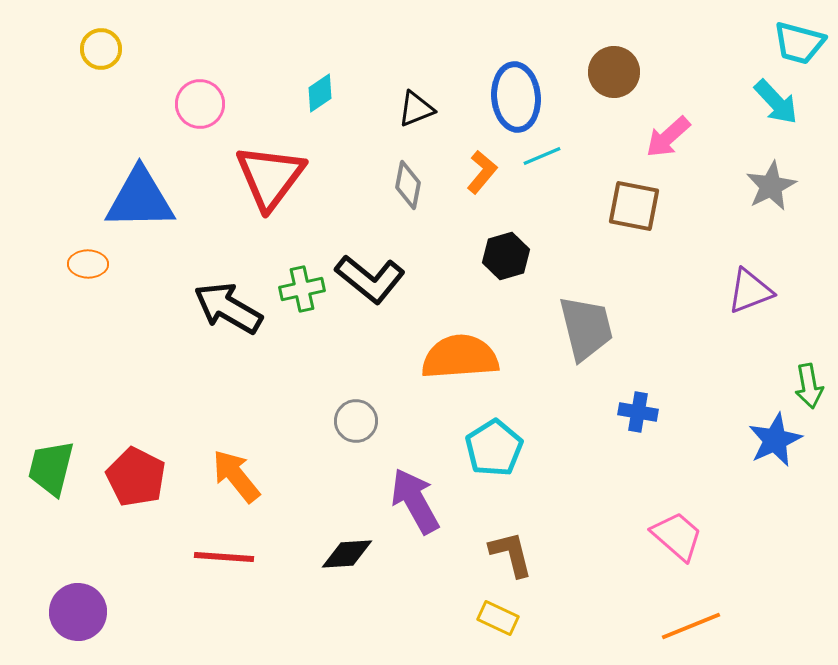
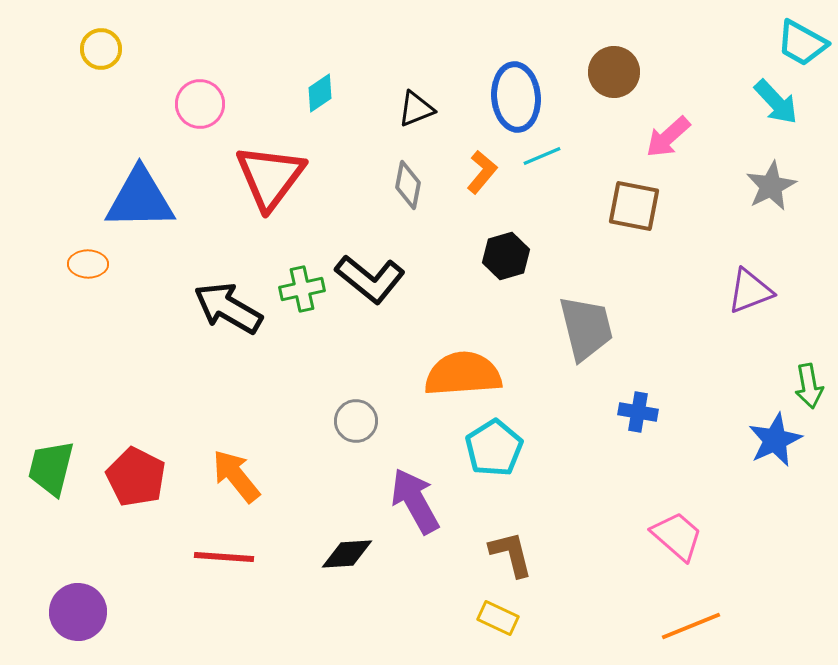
cyan trapezoid: moved 3 px right; rotated 14 degrees clockwise
orange semicircle: moved 3 px right, 17 px down
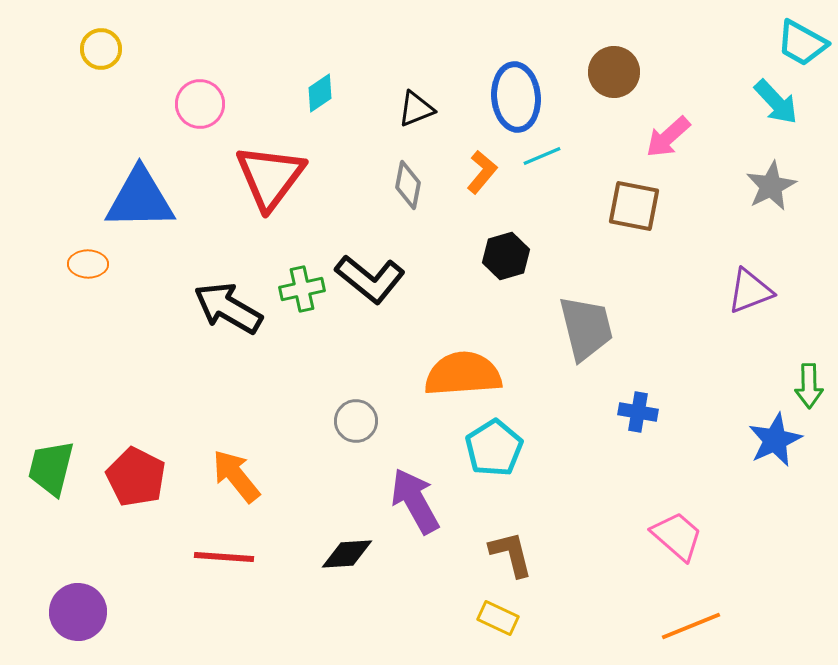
green arrow: rotated 9 degrees clockwise
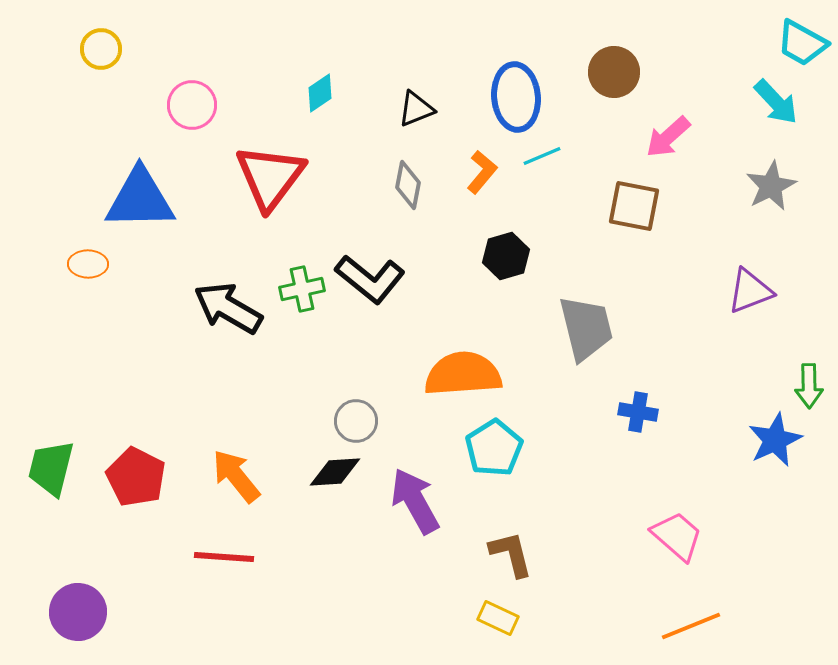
pink circle: moved 8 px left, 1 px down
black diamond: moved 12 px left, 82 px up
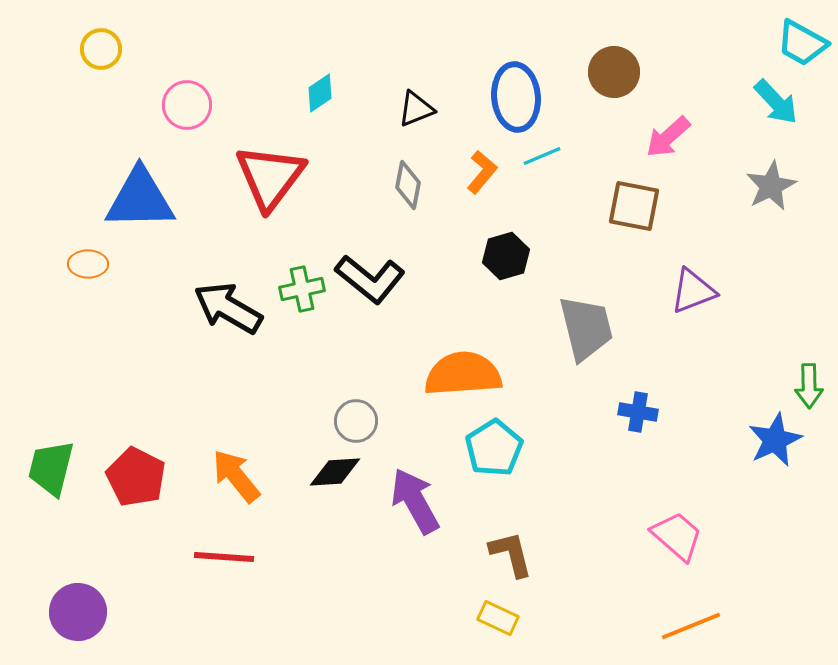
pink circle: moved 5 px left
purple triangle: moved 57 px left
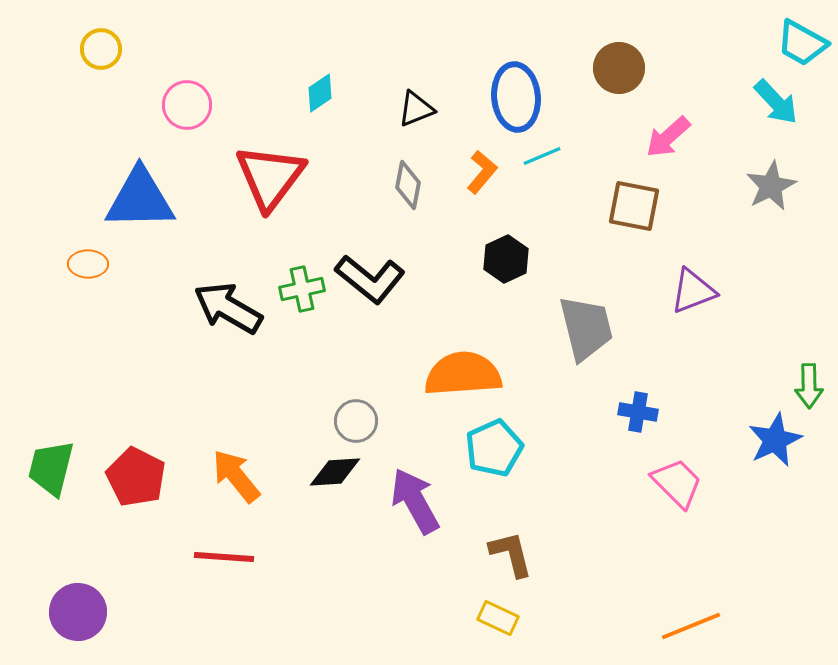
brown circle: moved 5 px right, 4 px up
black hexagon: moved 3 px down; rotated 9 degrees counterclockwise
cyan pentagon: rotated 8 degrees clockwise
pink trapezoid: moved 53 px up; rotated 4 degrees clockwise
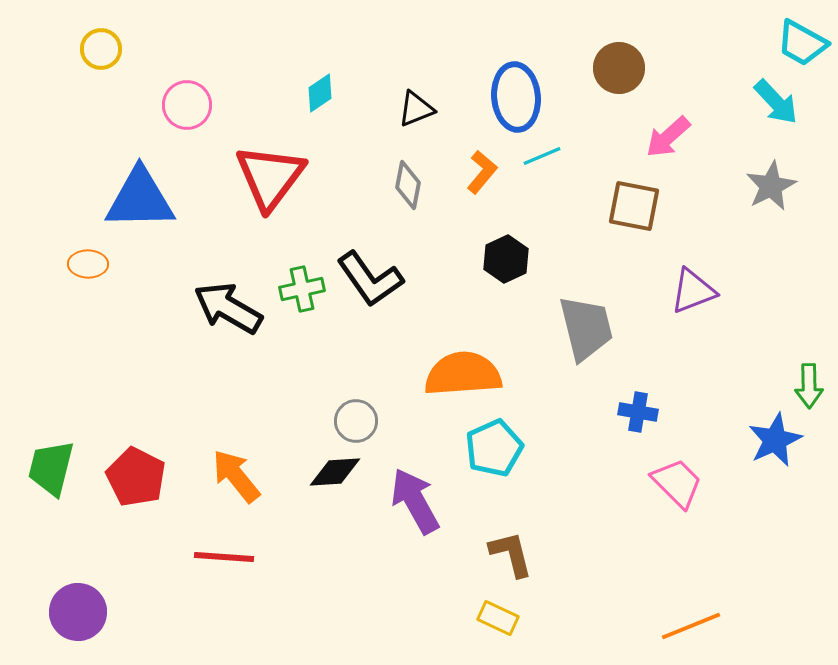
black L-shape: rotated 16 degrees clockwise
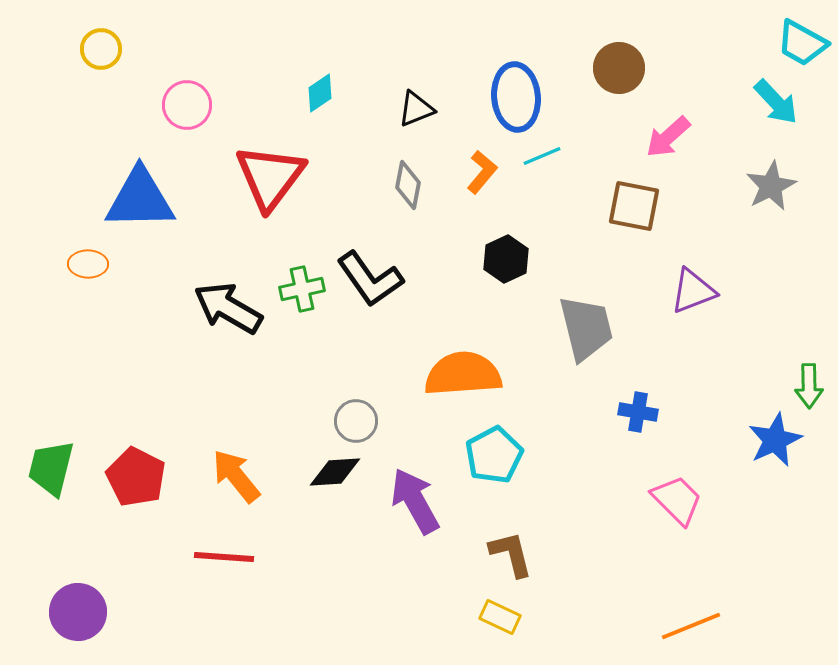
cyan pentagon: moved 7 px down; rotated 4 degrees counterclockwise
pink trapezoid: moved 17 px down
yellow rectangle: moved 2 px right, 1 px up
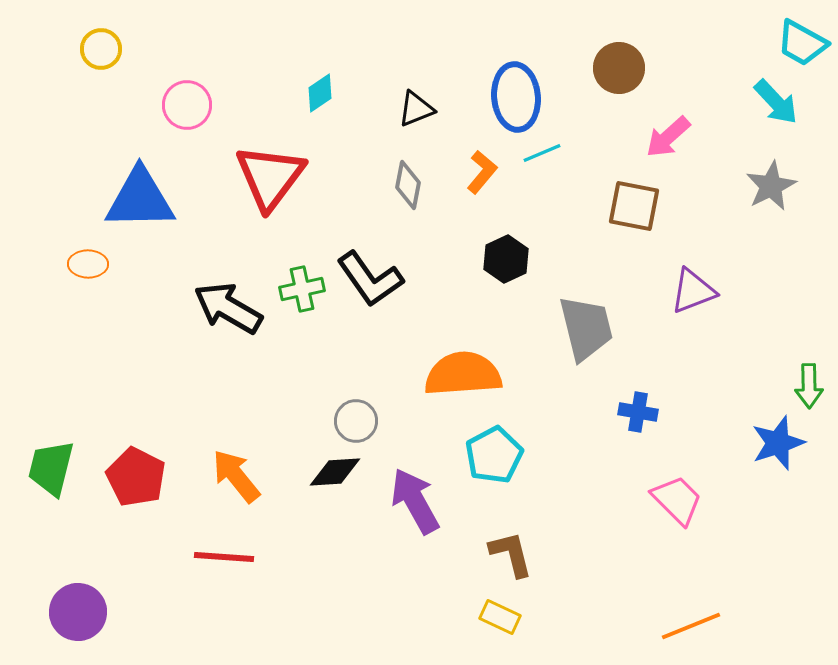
cyan line: moved 3 px up
blue star: moved 3 px right, 3 px down; rotated 6 degrees clockwise
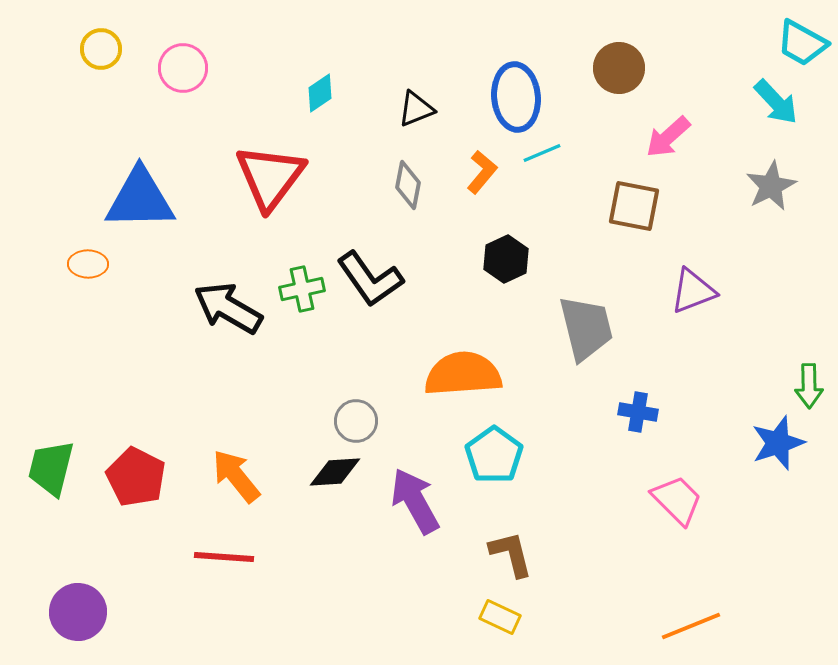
pink circle: moved 4 px left, 37 px up
cyan pentagon: rotated 8 degrees counterclockwise
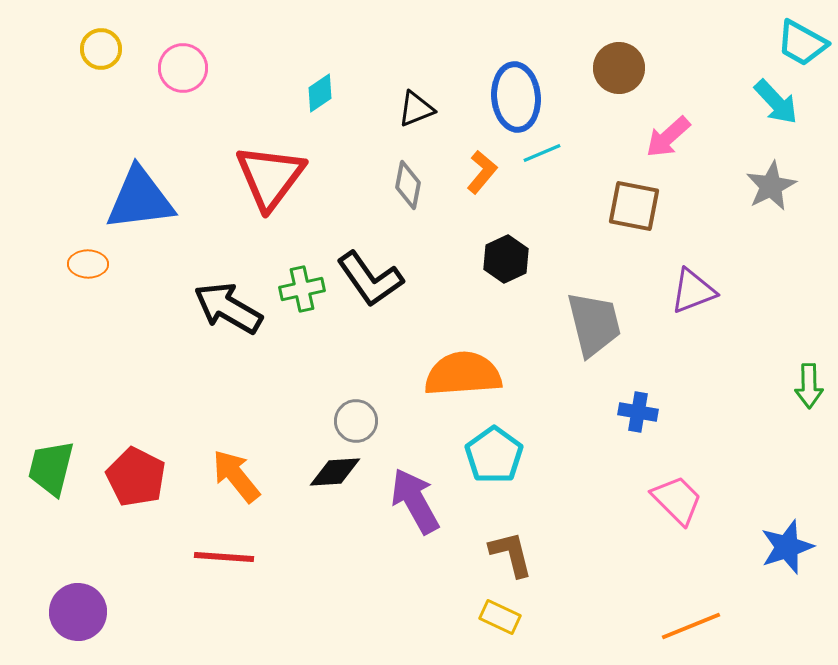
blue triangle: rotated 6 degrees counterclockwise
gray trapezoid: moved 8 px right, 4 px up
blue star: moved 9 px right, 104 px down
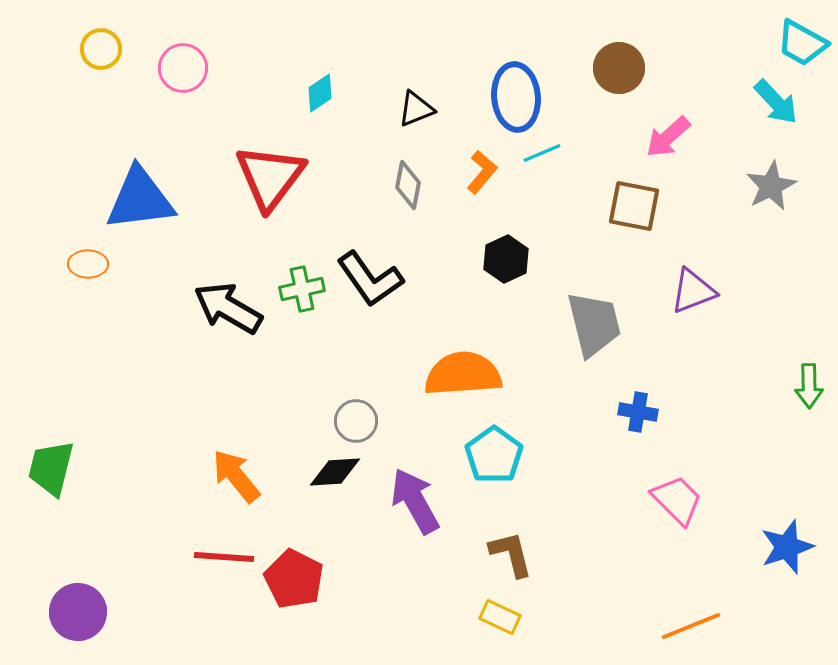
red pentagon: moved 158 px right, 102 px down
